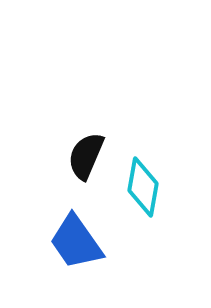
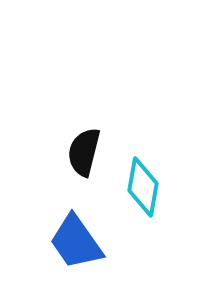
black semicircle: moved 2 px left, 4 px up; rotated 9 degrees counterclockwise
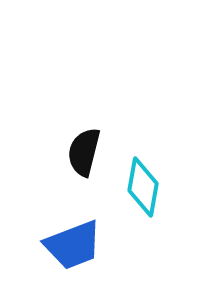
blue trapezoid: moved 3 px left, 3 px down; rotated 76 degrees counterclockwise
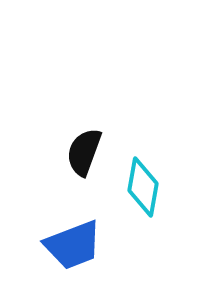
black semicircle: rotated 6 degrees clockwise
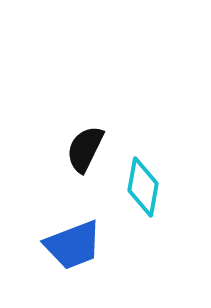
black semicircle: moved 1 px right, 3 px up; rotated 6 degrees clockwise
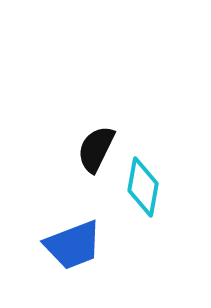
black semicircle: moved 11 px right
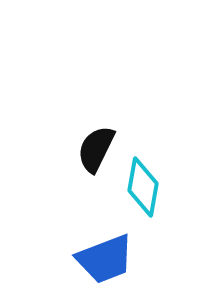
blue trapezoid: moved 32 px right, 14 px down
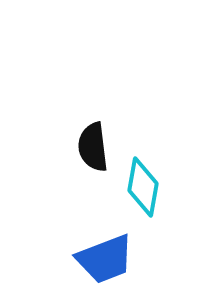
black semicircle: moved 3 px left, 2 px up; rotated 33 degrees counterclockwise
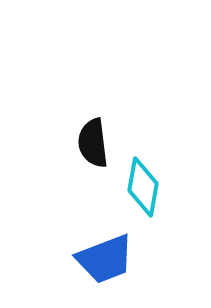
black semicircle: moved 4 px up
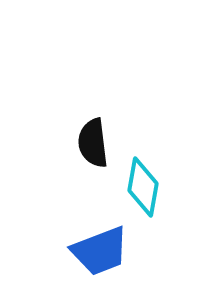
blue trapezoid: moved 5 px left, 8 px up
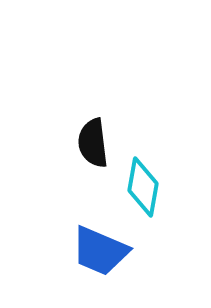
blue trapezoid: rotated 44 degrees clockwise
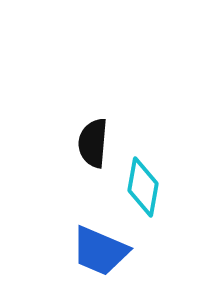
black semicircle: rotated 12 degrees clockwise
